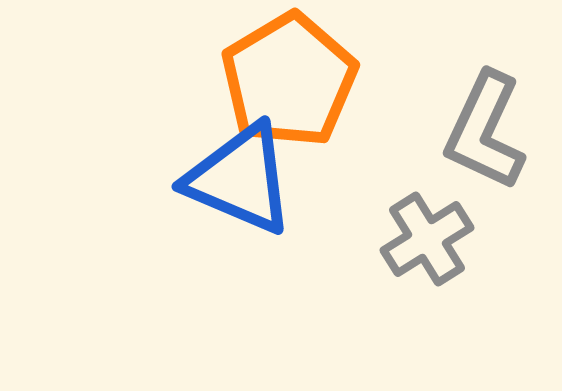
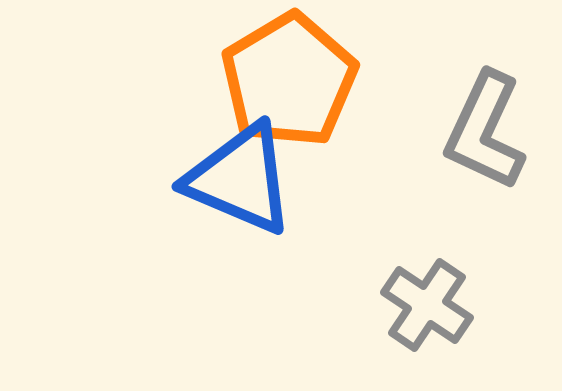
gray cross: moved 66 px down; rotated 24 degrees counterclockwise
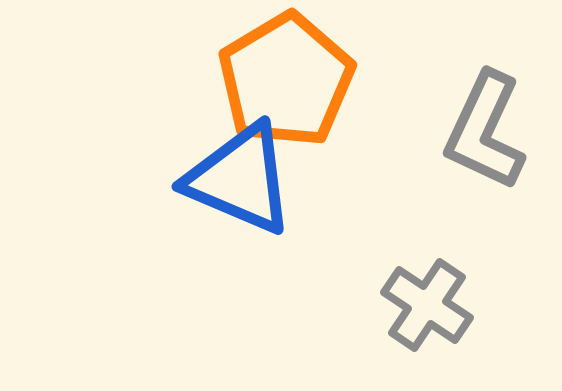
orange pentagon: moved 3 px left
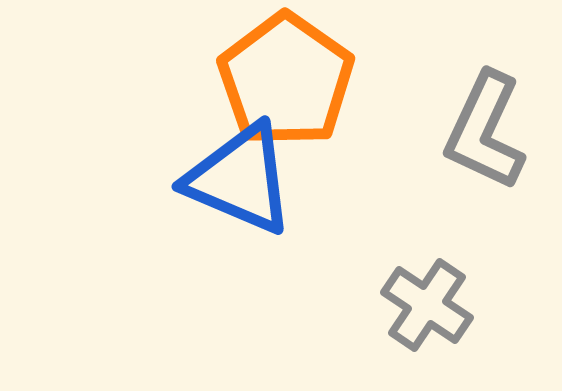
orange pentagon: rotated 6 degrees counterclockwise
